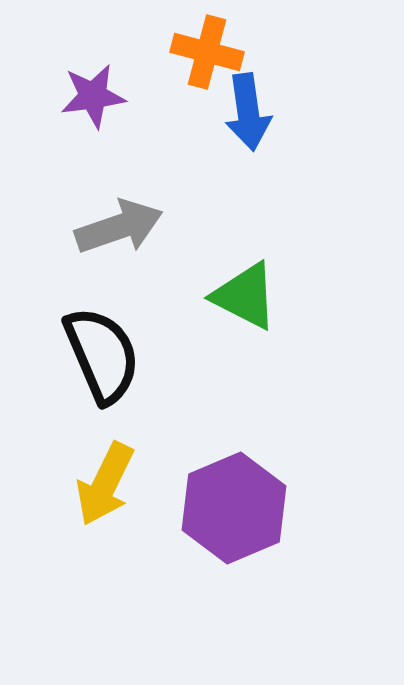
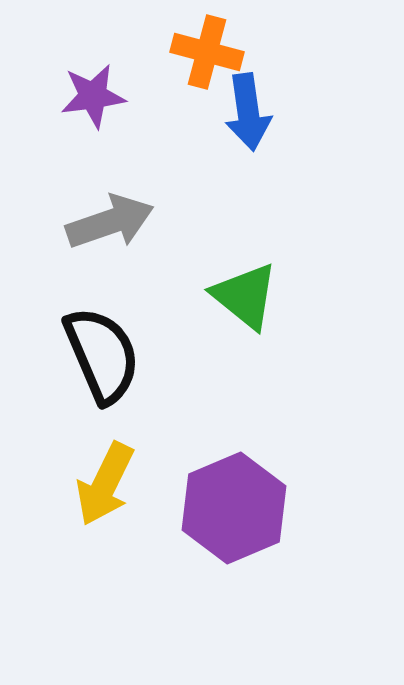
gray arrow: moved 9 px left, 5 px up
green triangle: rotated 12 degrees clockwise
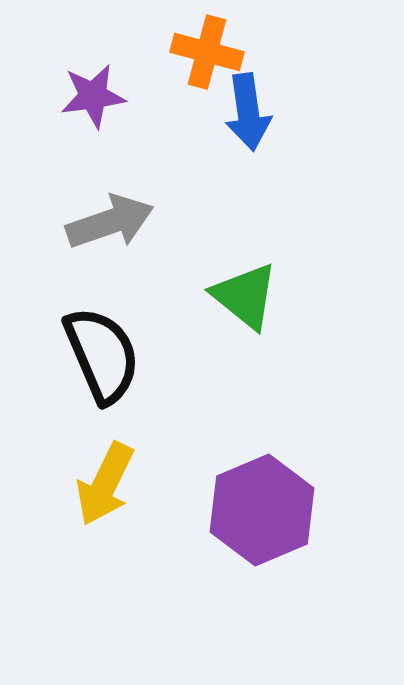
purple hexagon: moved 28 px right, 2 px down
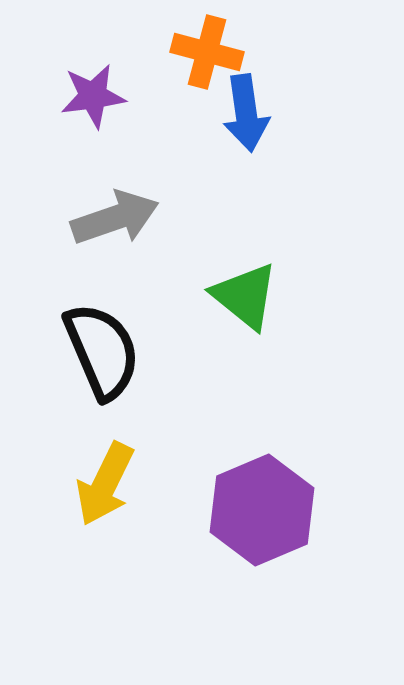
blue arrow: moved 2 px left, 1 px down
gray arrow: moved 5 px right, 4 px up
black semicircle: moved 4 px up
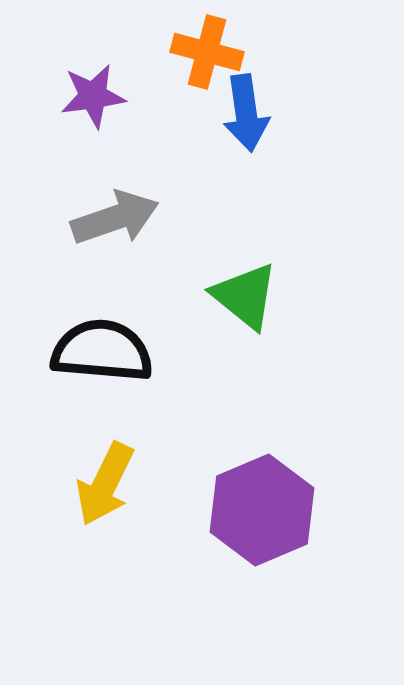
black semicircle: rotated 62 degrees counterclockwise
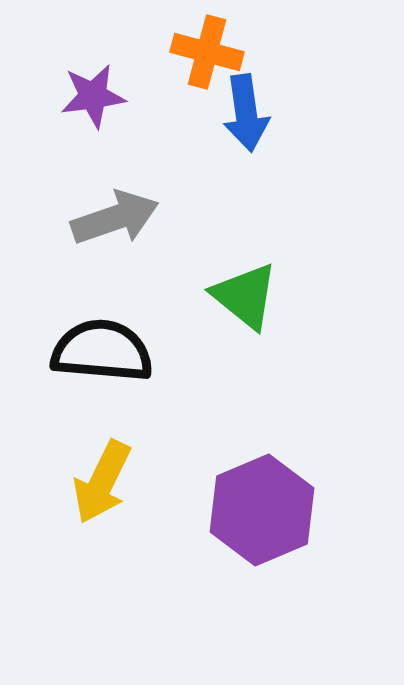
yellow arrow: moved 3 px left, 2 px up
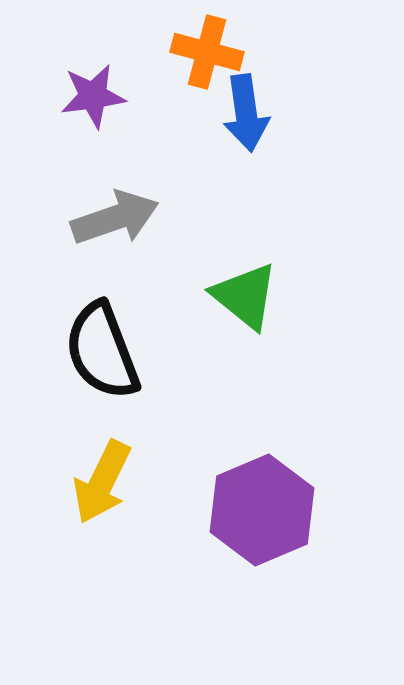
black semicircle: rotated 116 degrees counterclockwise
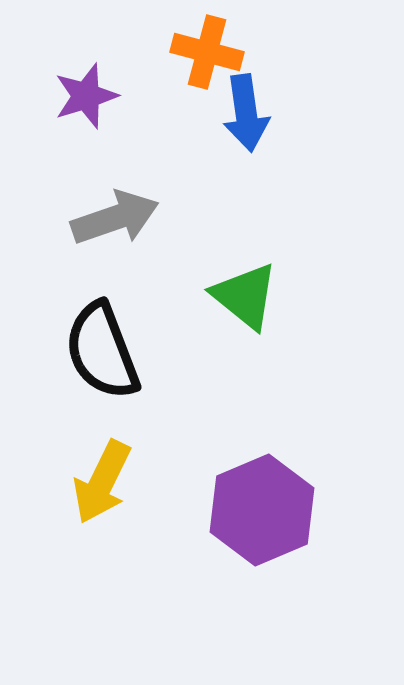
purple star: moved 7 px left; rotated 10 degrees counterclockwise
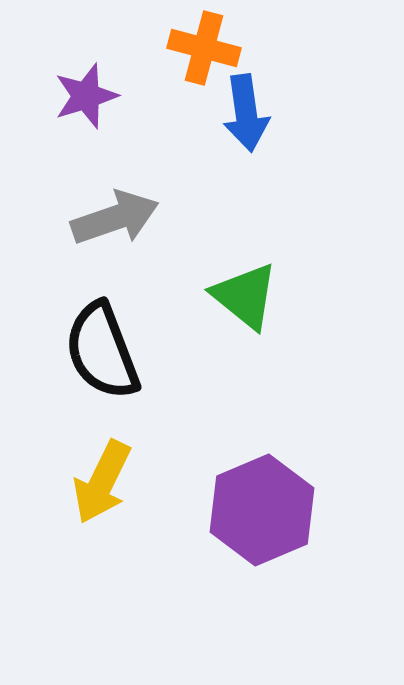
orange cross: moved 3 px left, 4 px up
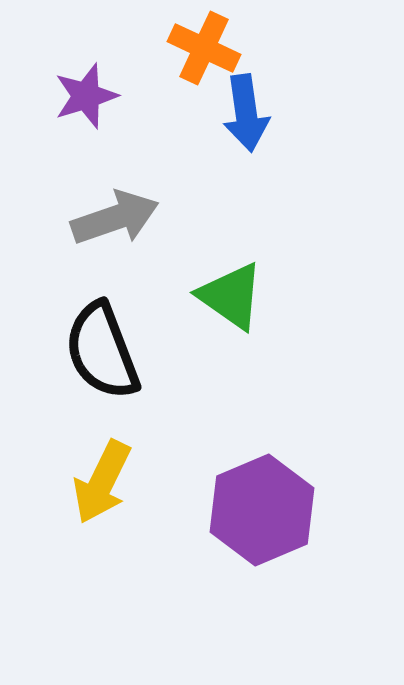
orange cross: rotated 10 degrees clockwise
green triangle: moved 14 px left; rotated 4 degrees counterclockwise
